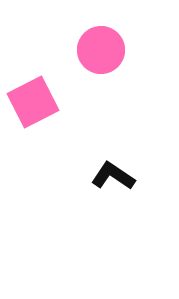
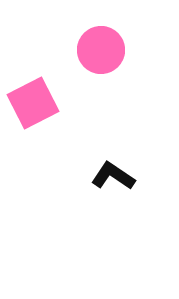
pink square: moved 1 px down
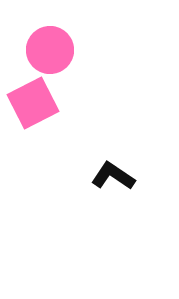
pink circle: moved 51 px left
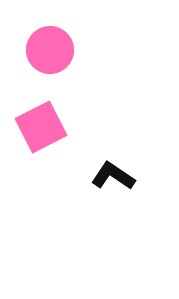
pink square: moved 8 px right, 24 px down
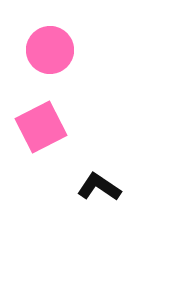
black L-shape: moved 14 px left, 11 px down
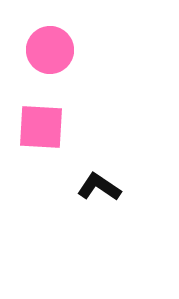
pink square: rotated 30 degrees clockwise
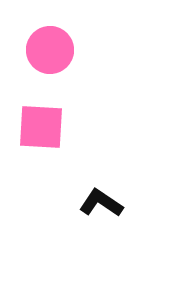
black L-shape: moved 2 px right, 16 px down
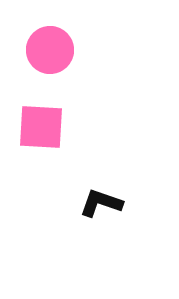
black L-shape: rotated 15 degrees counterclockwise
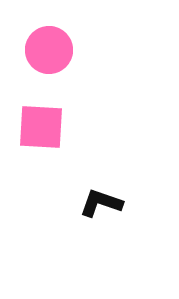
pink circle: moved 1 px left
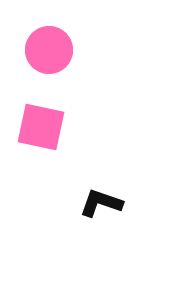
pink square: rotated 9 degrees clockwise
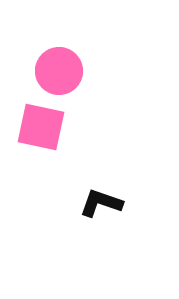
pink circle: moved 10 px right, 21 px down
